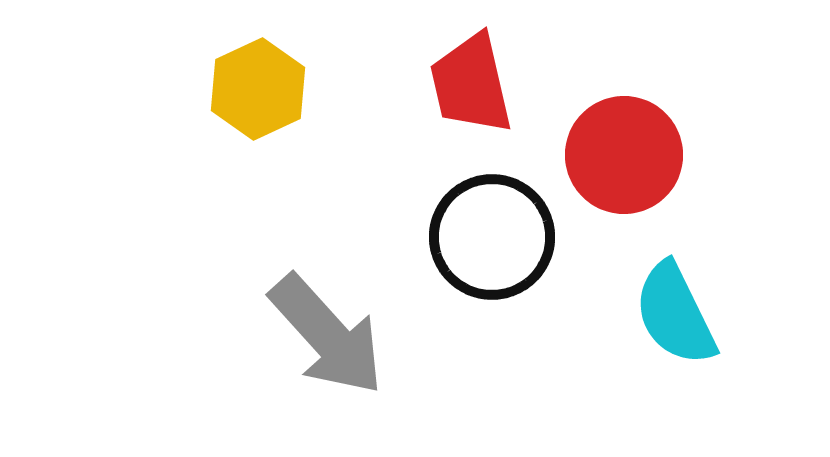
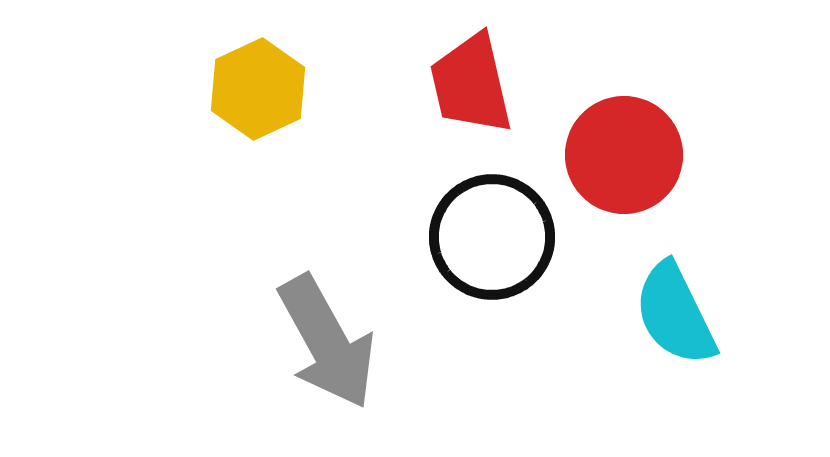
gray arrow: moved 7 px down; rotated 13 degrees clockwise
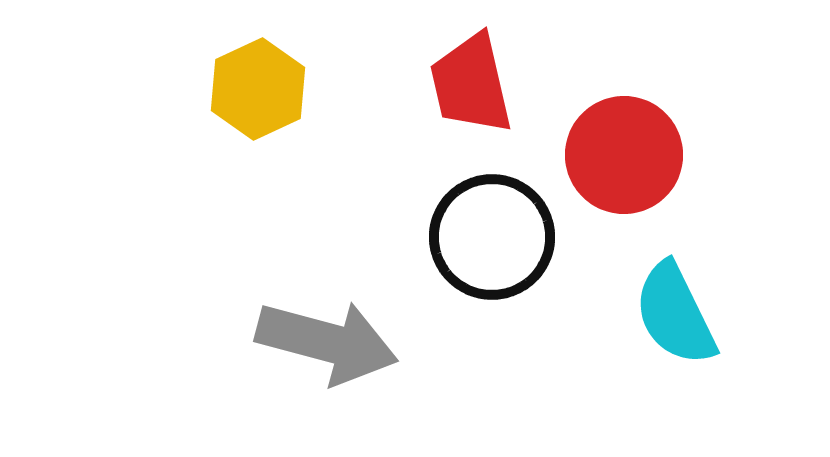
gray arrow: rotated 46 degrees counterclockwise
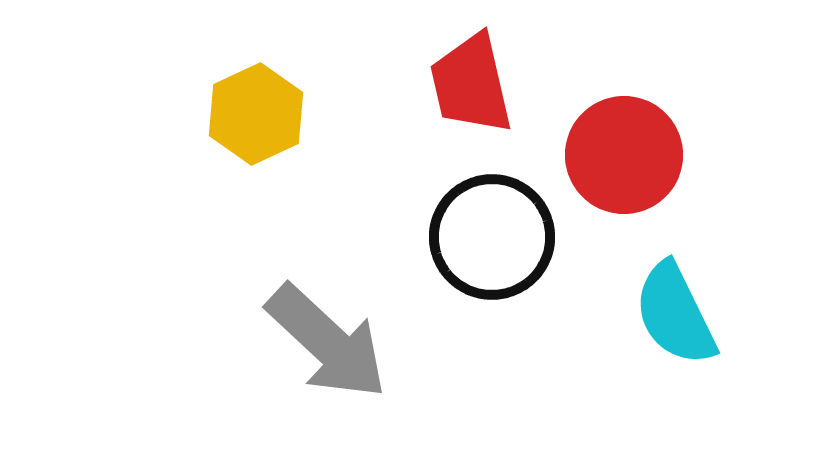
yellow hexagon: moved 2 px left, 25 px down
gray arrow: rotated 28 degrees clockwise
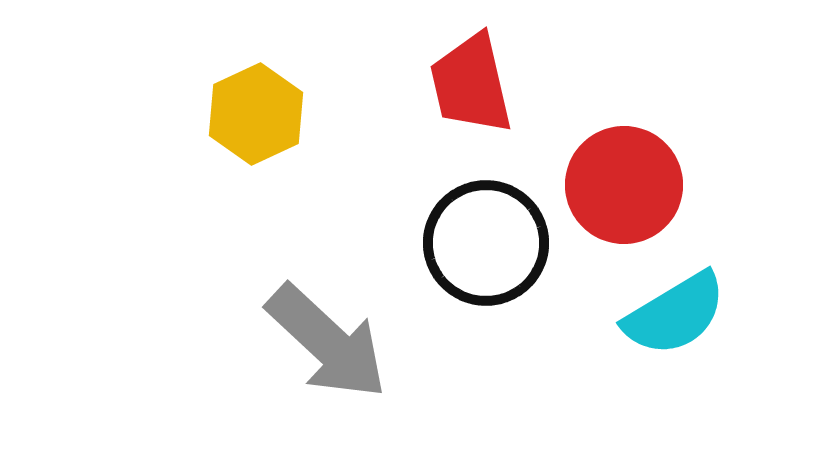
red circle: moved 30 px down
black circle: moved 6 px left, 6 px down
cyan semicircle: rotated 95 degrees counterclockwise
